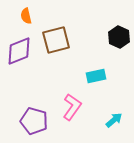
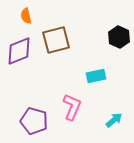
pink L-shape: rotated 12 degrees counterclockwise
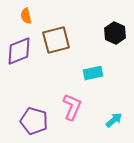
black hexagon: moved 4 px left, 4 px up
cyan rectangle: moved 3 px left, 3 px up
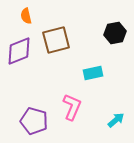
black hexagon: rotated 25 degrees clockwise
cyan arrow: moved 2 px right
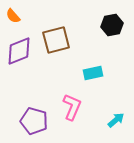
orange semicircle: moved 13 px left; rotated 28 degrees counterclockwise
black hexagon: moved 3 px left, 8 px up
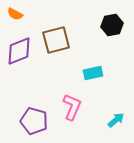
orange semicircle: moved 2 px right, 2 px up; rotated 21 degrees counterclockwise
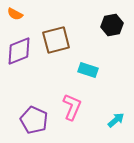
cyan rectangle: moved 5 px left, 3 px up; rotated 30 degrees clockwise
purple pentagon: moved 1 px up; rotated 8 degrees clockwise
